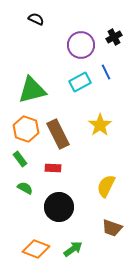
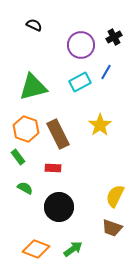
black semicircle: moved 2 px left, 6 px down
blue line: rotated 56 degrees clockwise
green triangle: moved 1 px right, 3 px up
green rectangle: moved 2 px left, 2 px up
yellow semicircle: moved 9 px right, 10 px down
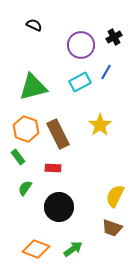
green semicircle: rotated 84 degrees counterclockwise
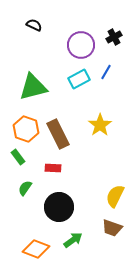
cyan rectangle: moved 1 px left, 3 px up
green arrow: moved 9 px up
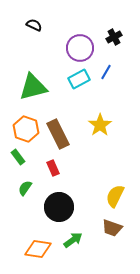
purple circle: moved 1 px left, 3 px down
red rectangle: rotated 63 degrees clockwise
orange diamond: moved 2 px right; rotated 12 degrees counterclockwise
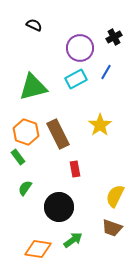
cyan rectangle: moved 3 px left
orange hexagon: moved 3 px down
red rectangle: moved 22 px right, 1 px down; rotated 14 degrees clockwise
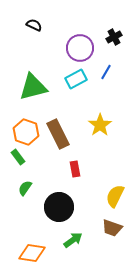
orange diamond: moved 6 px left, 4 px down
